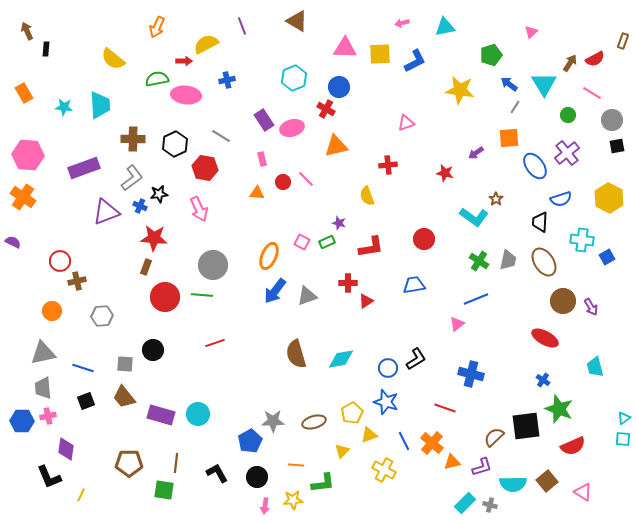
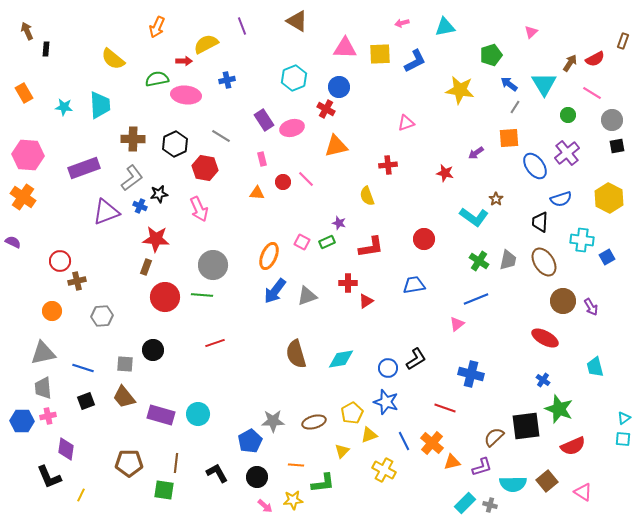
red star at (154, 238): moved 2 px right, 1 px down
pink arrow at (265, 506): rotated 56 degrees counterclockwise
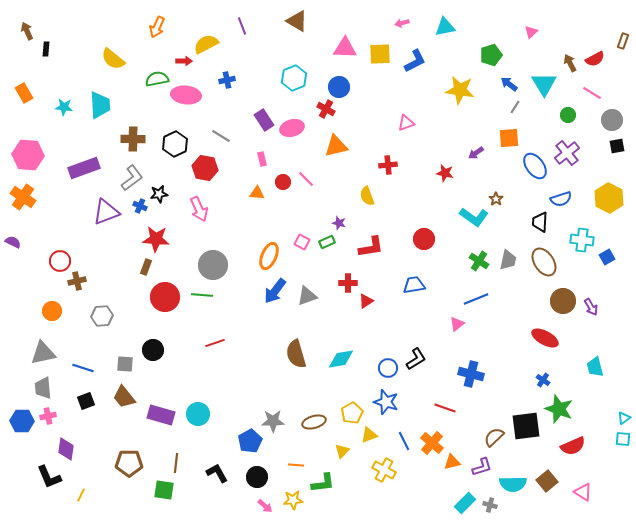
brown arrow at (570, 63): rotated 60 degrees counterclockwise
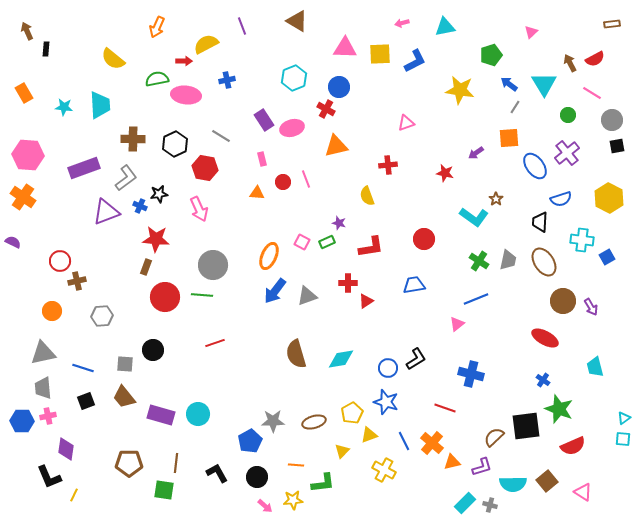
brown rectangle at (623, 41): moved 11 px left, 17 px up; rotated 63 degrees clockwise
gray L-shape at (132, 178): moved 6 px left
pink line at (306, 179): rotated 24 degrees clockwise
yellow line at (81, 495): moved 7 px left
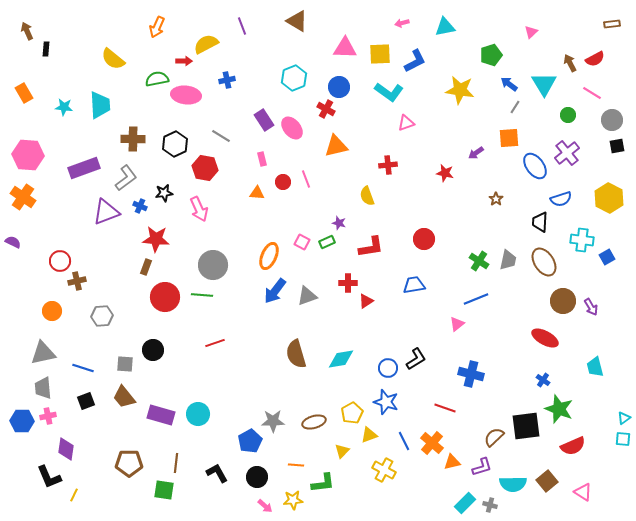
pink ellipse at (292, 128): rotated 65 degrees clockwise
black star at (159, 194): moved 5 px right, 1 px up
cyan L-shape at (474, 217): moved 85 px left, 125 px up
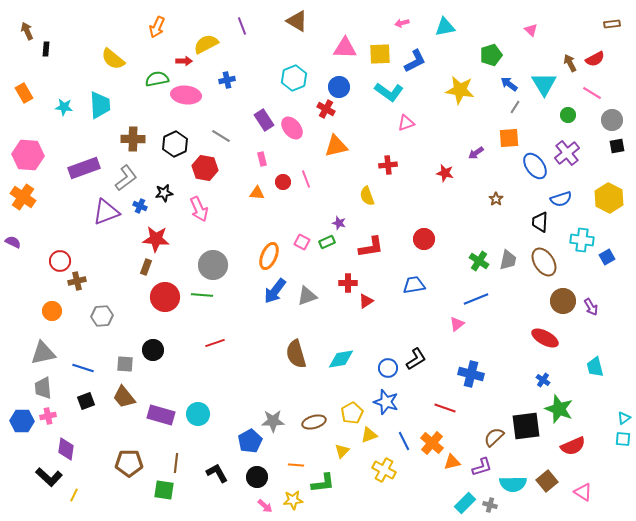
pink triangle at (531, 32): moved 2 px up; rotated 32 degrees counterclockwise
black L-shape at (49, 477): rotated 24 degrees counterclockwise
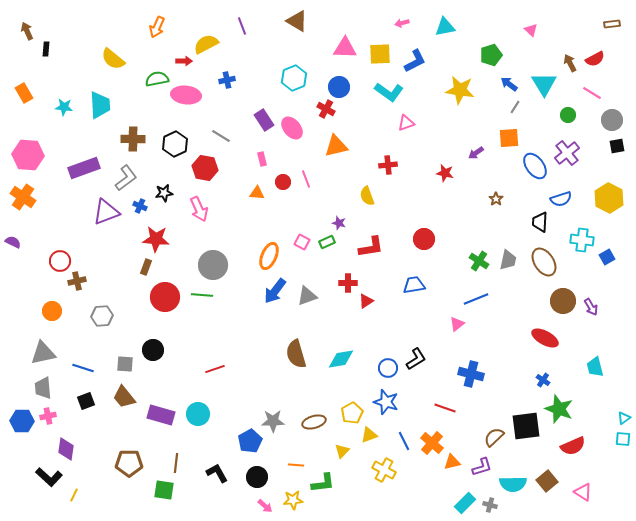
red line at (215, 343): moved 26 px down
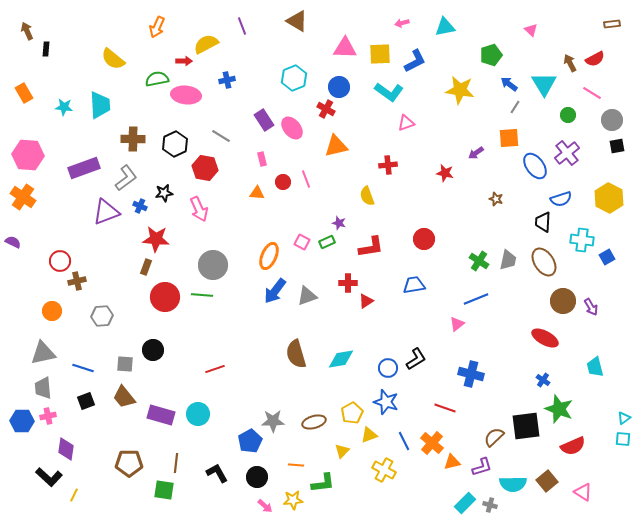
brown star at (496, 199): rotated 16 degrees counterclockwise
black trapezoid at (540, 222): moved 3 px right
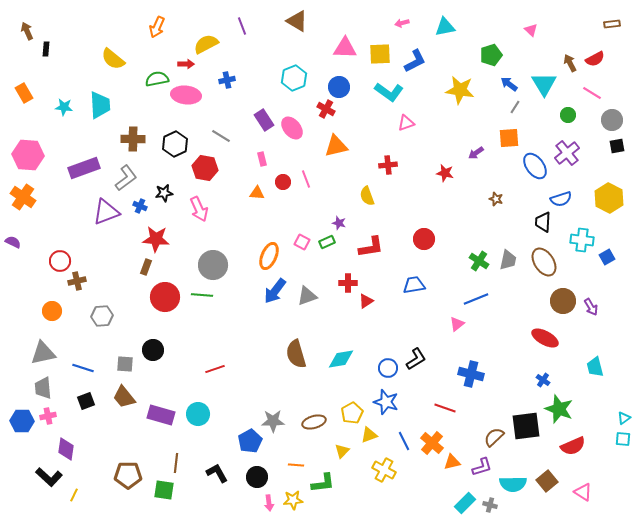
red arrow at (184, 61): moved 2 px right, 3 px down
brown pentagon at (129, 463): moved 1 px left, 12 px down
pink arrow at (265, 506): moved 4 px right, 3 px up; rotated 42 degrees clockwise
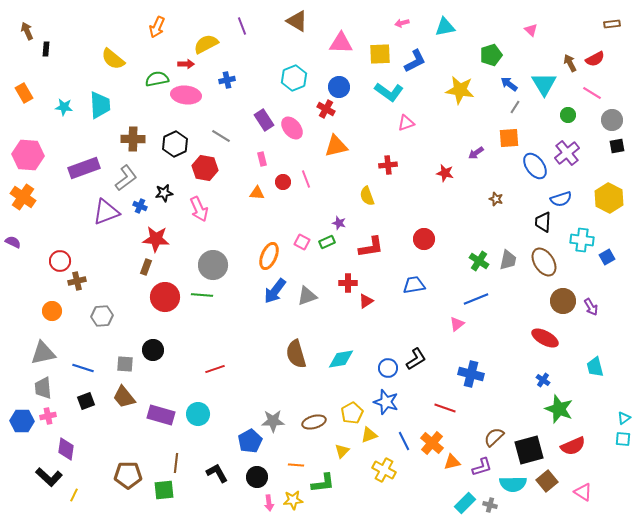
pink triangle at (345, 48): moved 4 px left, 5 px up
black square at (526, 426): moved 3 px right, 24 px down; rotated 8 degrees counterclockwise
green square at (164, 490): rotated 15 degrees counterclockwise
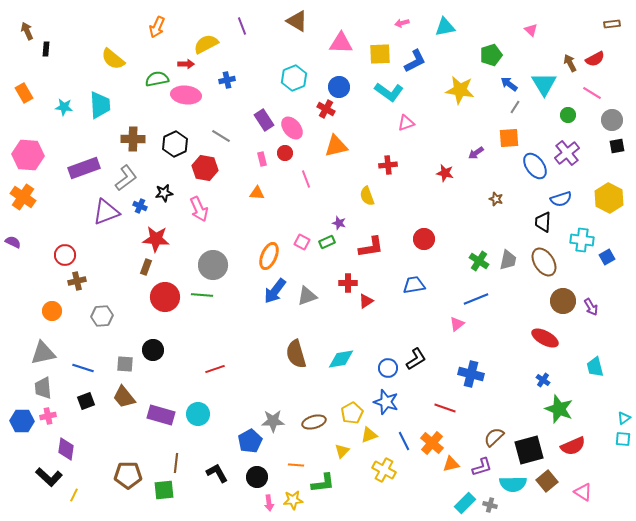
red circle at (283, 182): moved 2 px right, 29 px up
red circle at (60, 261): moved 5 px right, 6 px up
orange triangle at (452, 462): moved 1 px left, 2 px down
